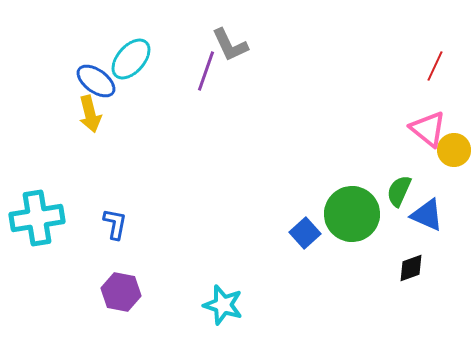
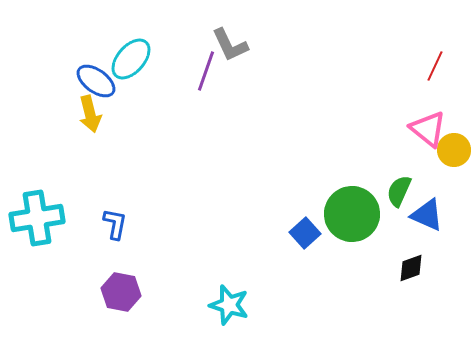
cyan star: moved 6 px right
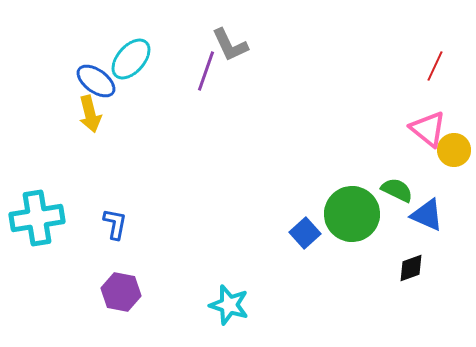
green semicircle: moved 2 px left, 1 px up; rotated 92 degrees clockwise
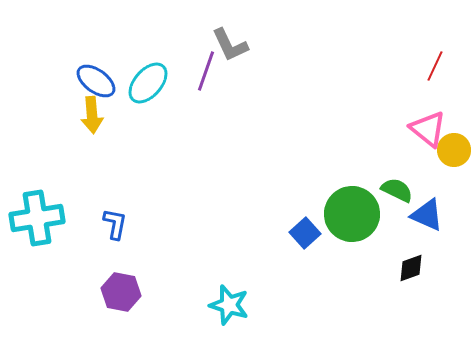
cyan ellipse: moved 17 px right, 24 px down
yellow arrow: moved 2 px right, 1 px down; rotated 9 degrees clockwise
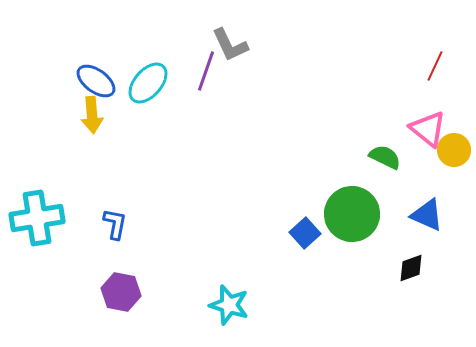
green semicircle: moved 12 px left, 33 px up
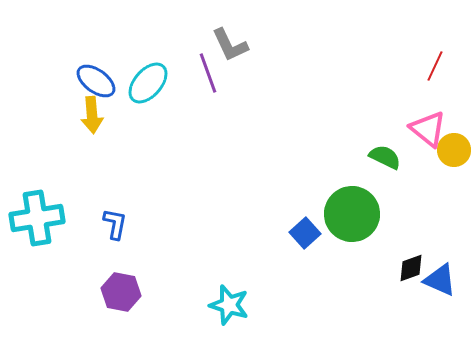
purple line: moved 2 px right, 2 px down; rotated 39 degrees counterclockwise
blue triangle: moved 13 px right, 65 px down
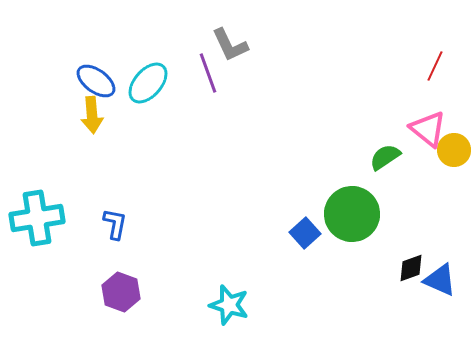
green semicircle: rotated 60 degrees counterclockwise
purple hexagon: rotated 9 degrees clockwise
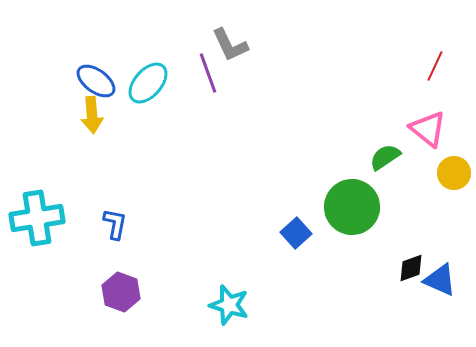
yellow circle: moved 23 px down
green circle: moved 7 px up
blue square: moved 9 px left
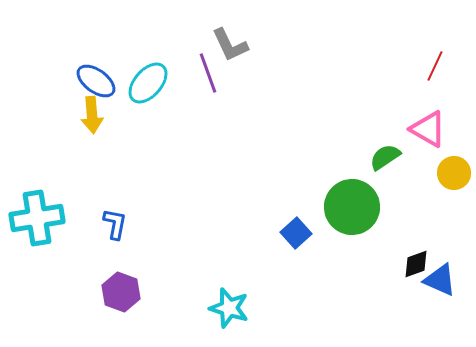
pink triangle: rotated 9 degrees counterclockwise
black diamond: moved 5 px right, 4 px up
cyan star: moved 3 px down
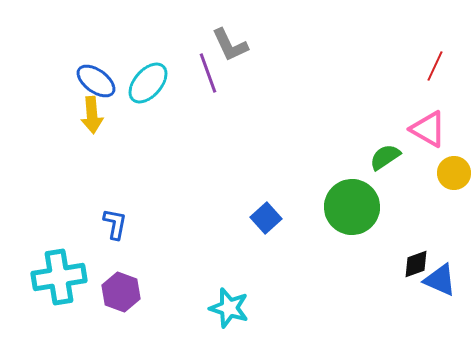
cyan cross: moved 22 px right, 59 px down
blue square: moved 30 px left, 15 px up
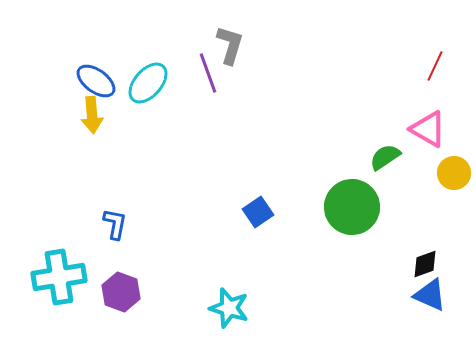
gray L-shape: rotated 138 degrees counterclockwise
blue square: moved 8 px left, 6 px up; rotated 8 degrees clockwise
black diamond: moved 9 px right
blue triangle: moved 10 px left, 15 px down
